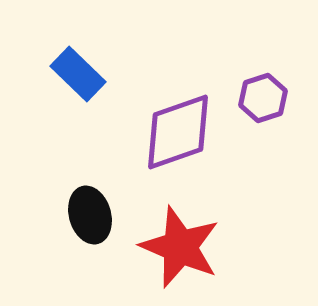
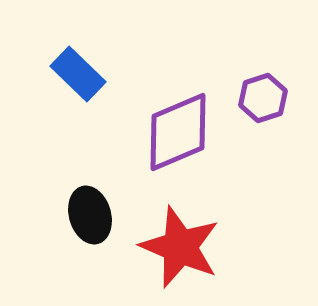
purple diamond: rotated 4 degrees counterclockwise
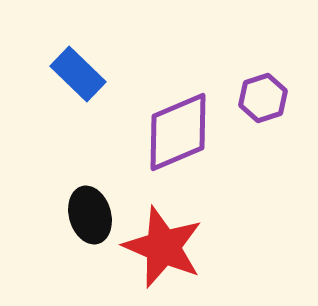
red star: moved 17 px left
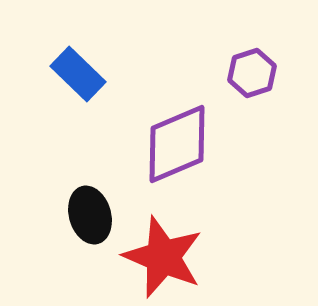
purple hexagon: moved 11 px left, 25 px up
purple diamond: moved 1 px left, 12 px down
red star: moved 10 px down
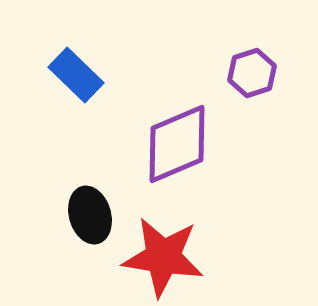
blue rectangle: moved 2 px left, 1 px down
red star: rotated 14 degrees counterclockwise
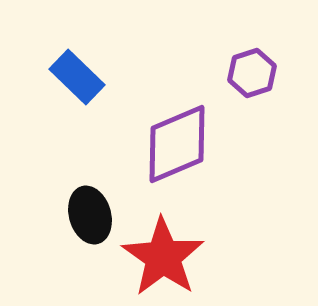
blue rectangle: moved 1 px right, 2 px down
red star: rotated 26 degrees clockwise
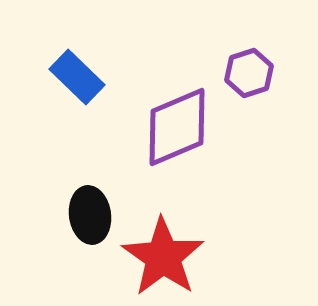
purple hexagon: moved 3 px left
purple diamond: moved 17 px up
black ellipse: rotated 8 degrees clockwise
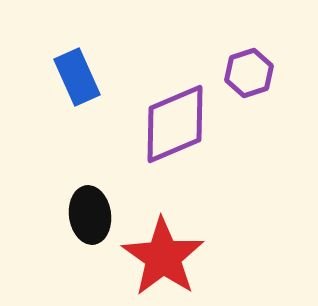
blue rectangle: rotated 22 degrees clockwise
purple diamond: moved 2 px left, 3 px up
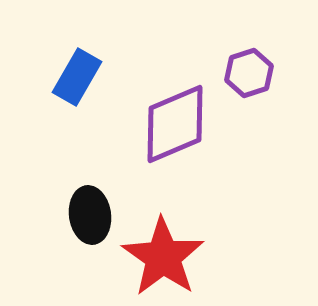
blue rectangle: rotated 54 degrees clockwise
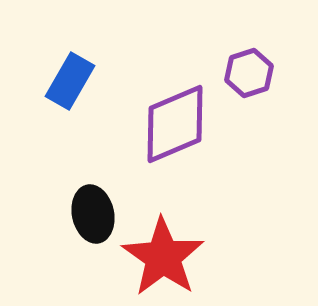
blue rectangle: moved 7 px left, 4 px down
black ellipse: moved 3 px right, 1 px up; rotated 4 degrees counterclockwise
